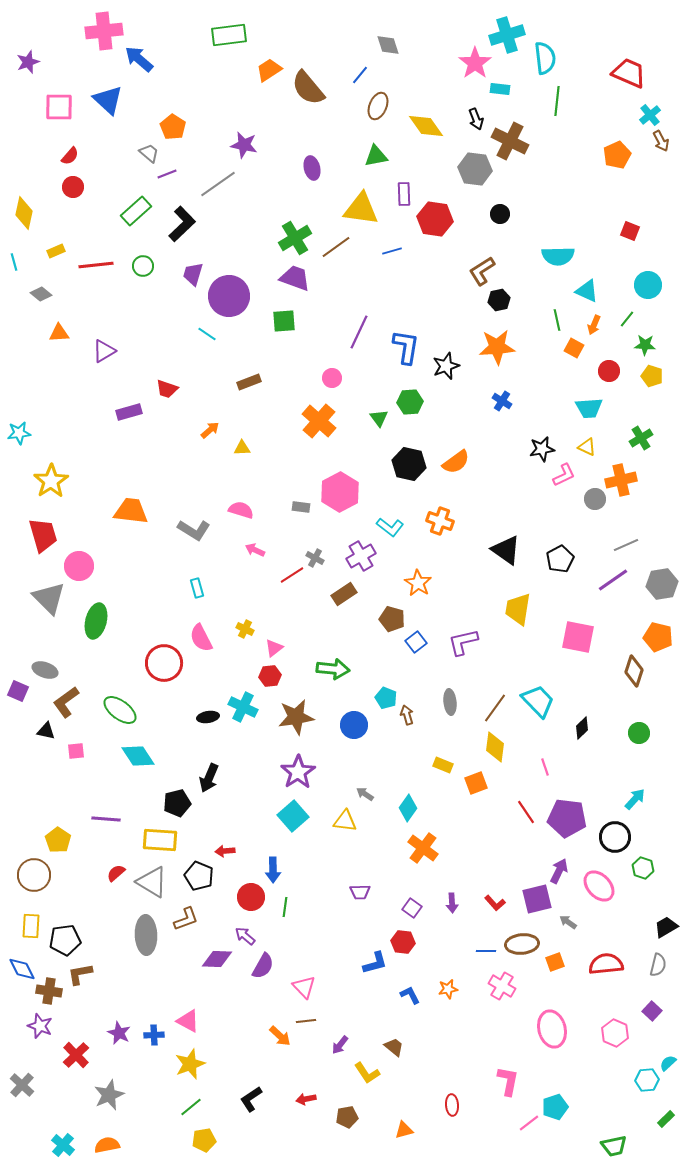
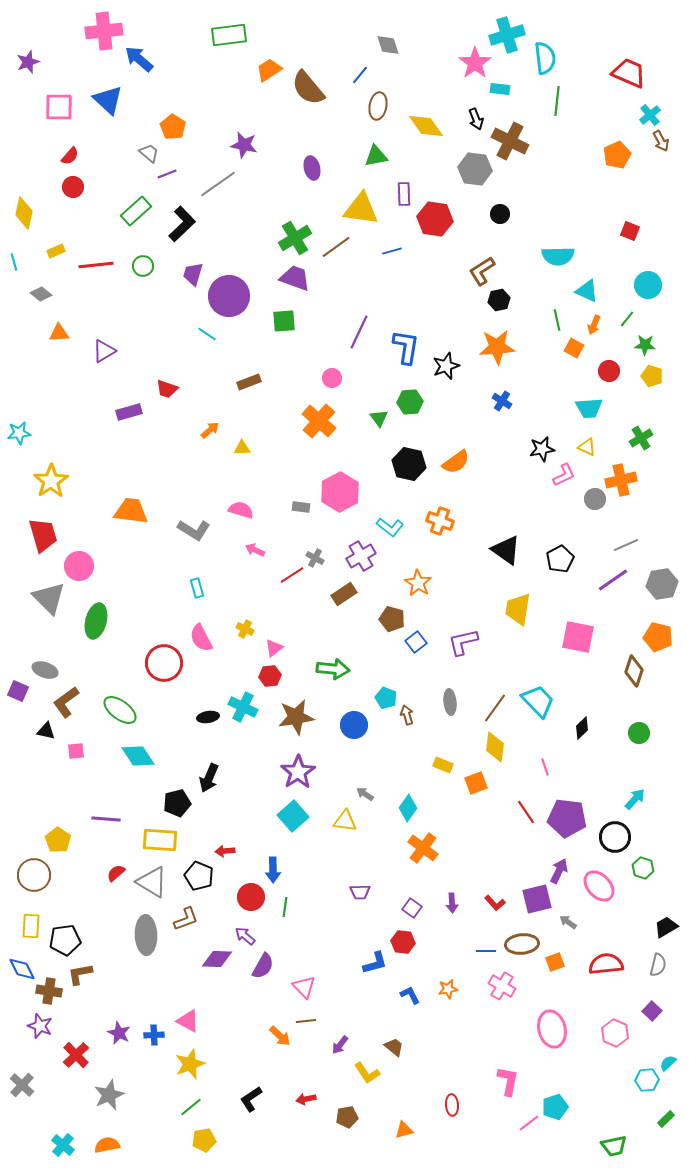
brown ellipse at (378, 106): rotated 12 degrees counterclockwise
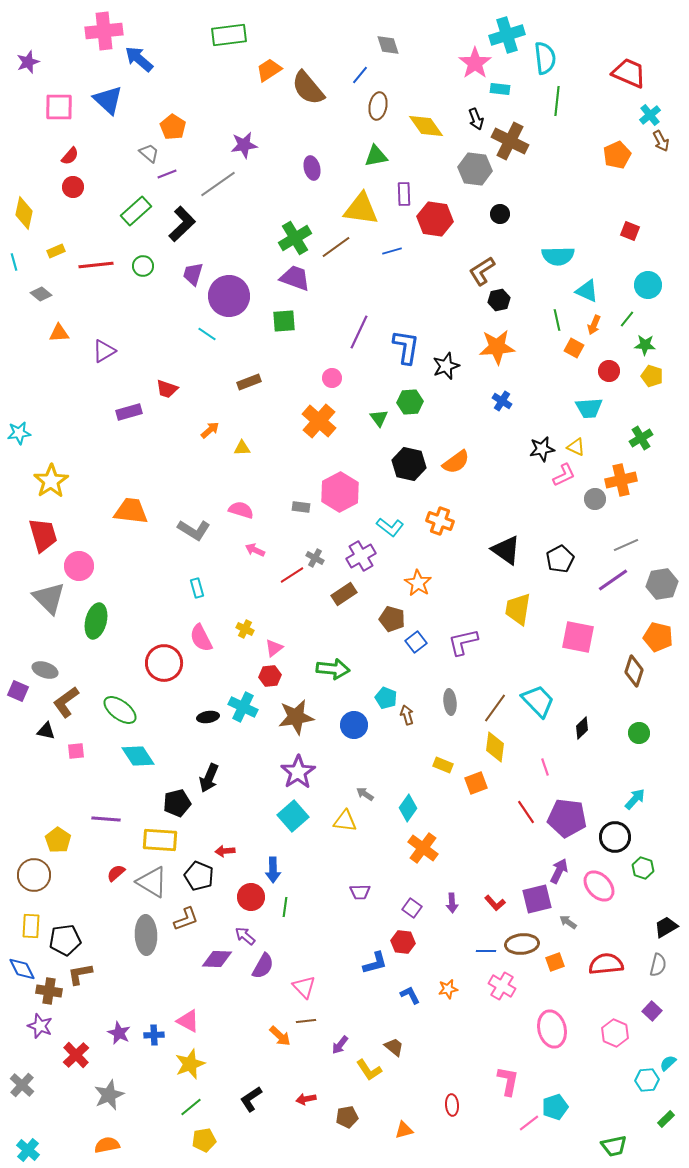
purple star at (244, 145): rotated 20 degrees counterclockwise
yellow triangle at (587, 447): moved 11 px left
yellow L-shape at (367, 1073): moved 2 px right, 3 px up
cyan cross at (63, 1145): moved 35 px left, 5 px down
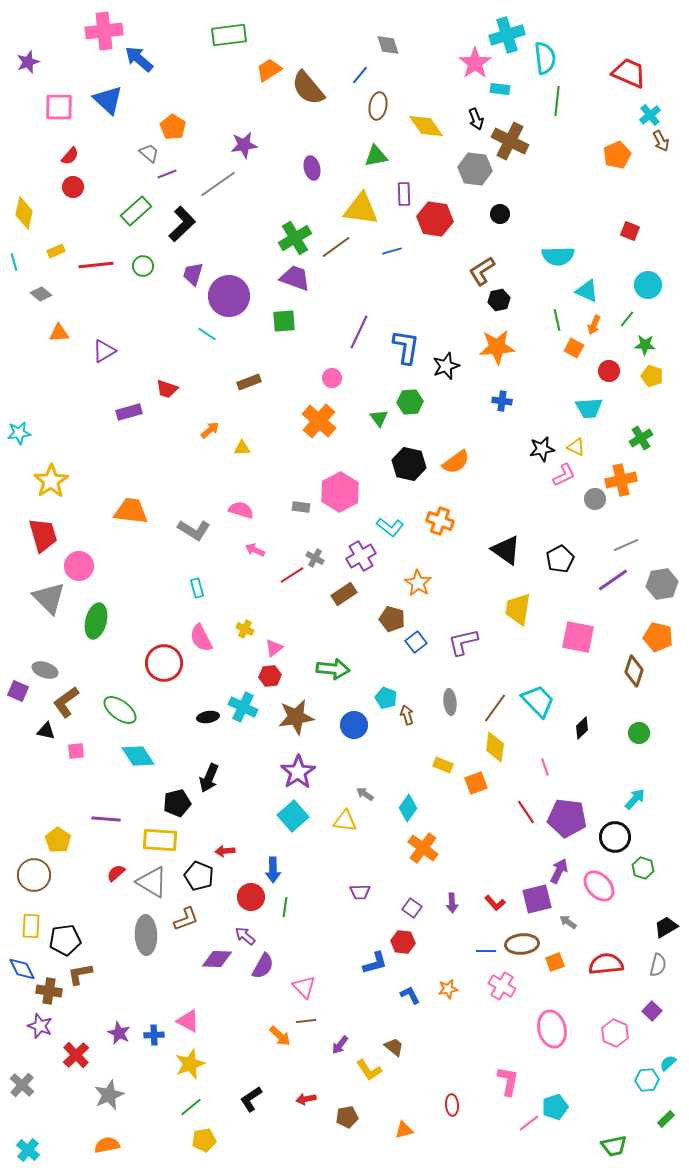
blue cross at (502, 401): rotated 24 degrees counterclockwise
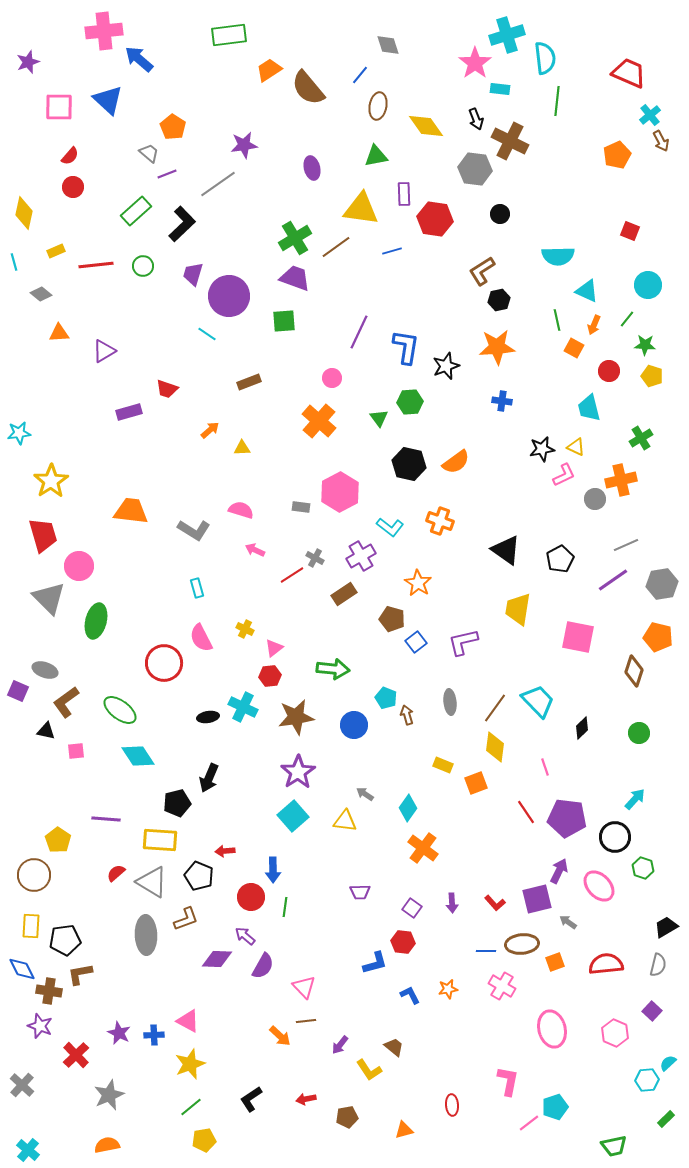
cyan trapezoid at (589, 408): rotated 80 degrees clockwise
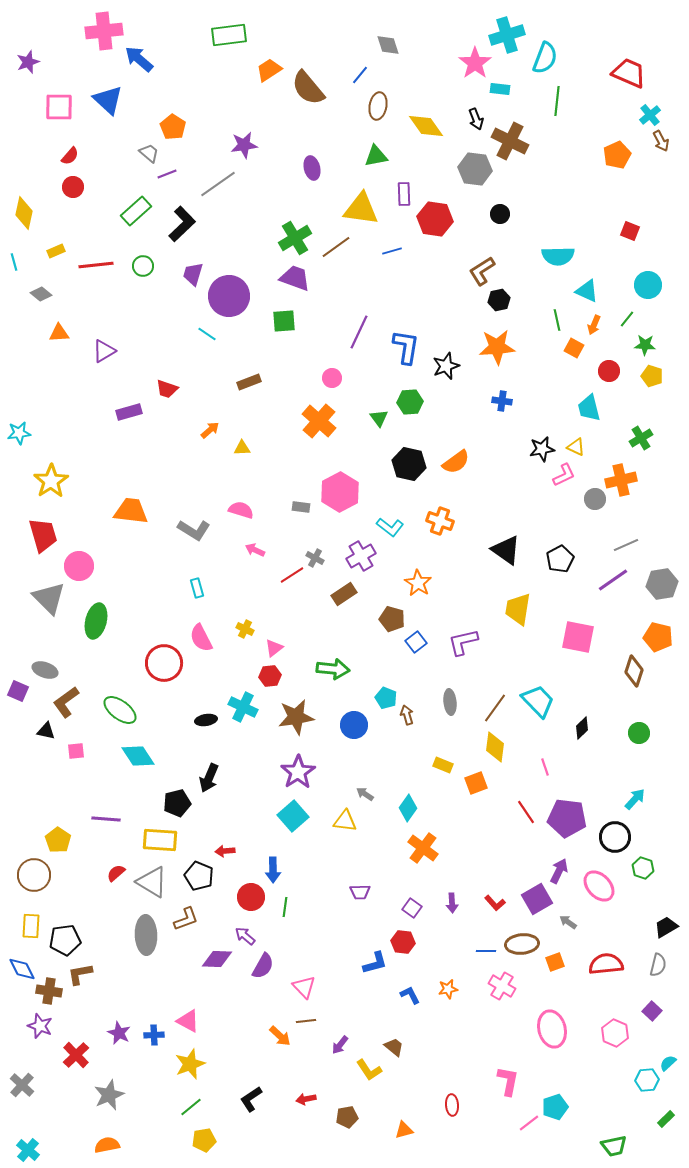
cyan semicircle at (545, 58): rotated 28 degrees clockwise
black ellipse at (208, 717): moved 2 px left, 3 px down
purple square at (537, 899): rotated 16 degrees counterclockwise
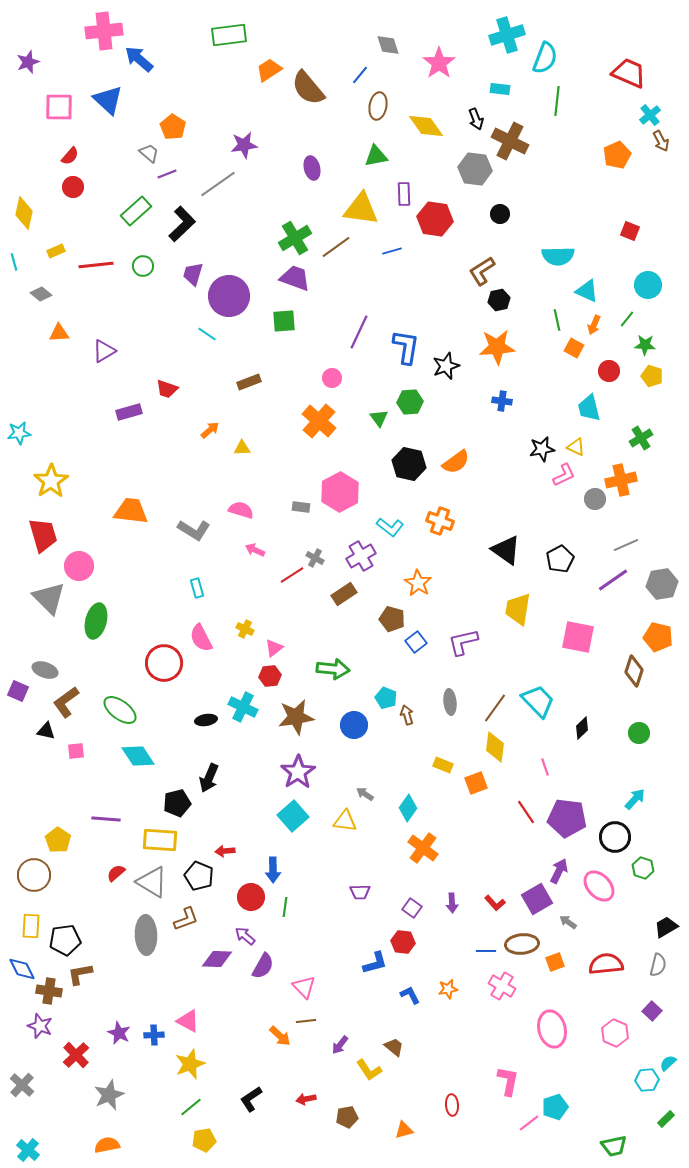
pink star at (475, 63): moved 36 px left
